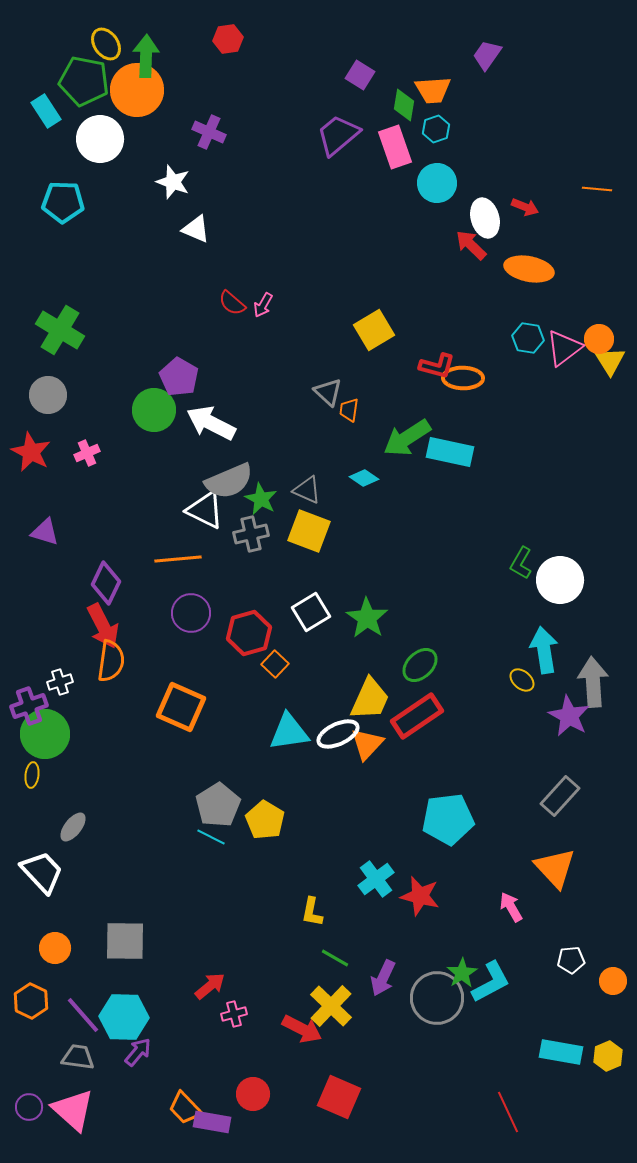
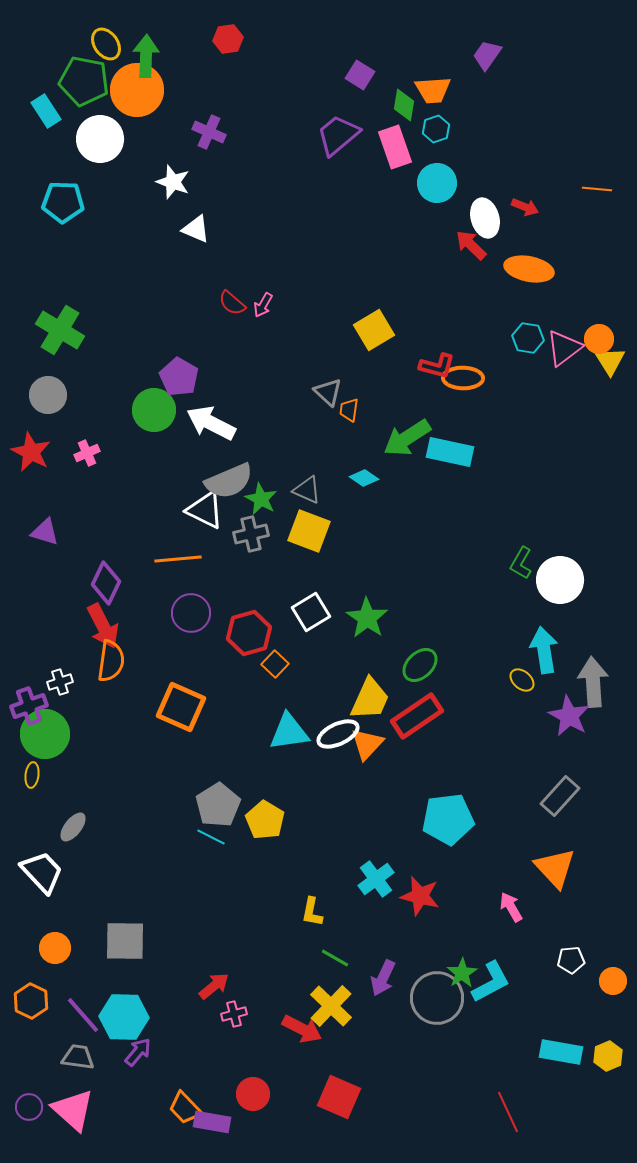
red arrow at (210, 986): moved 4 px right
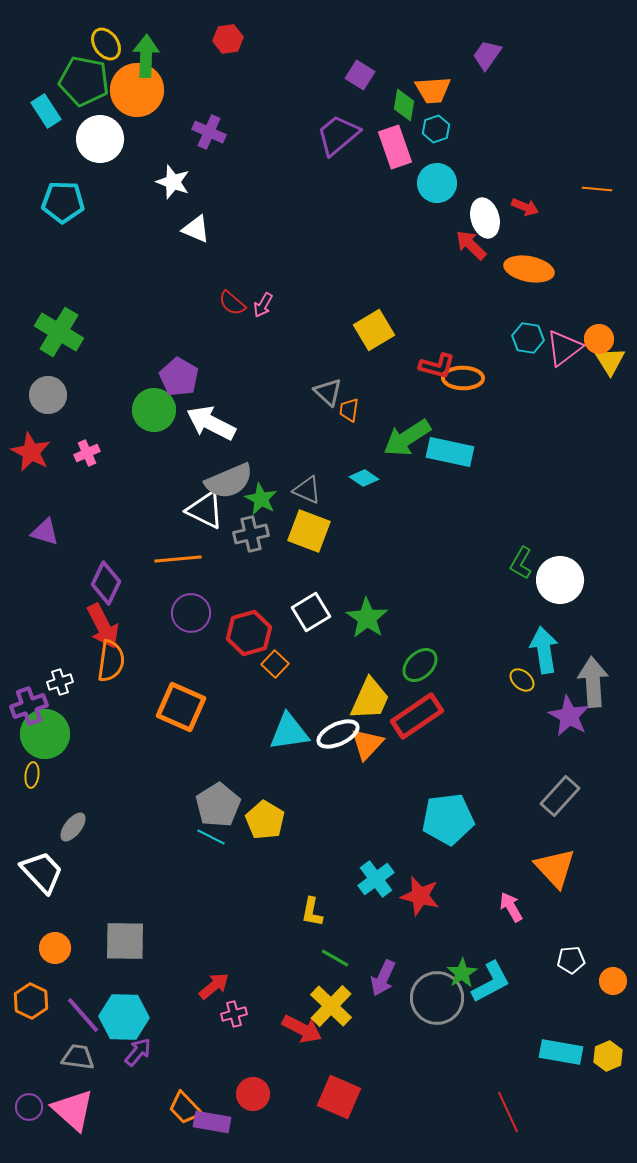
green cross at (60, 330): moved 1 px left, 2 px down
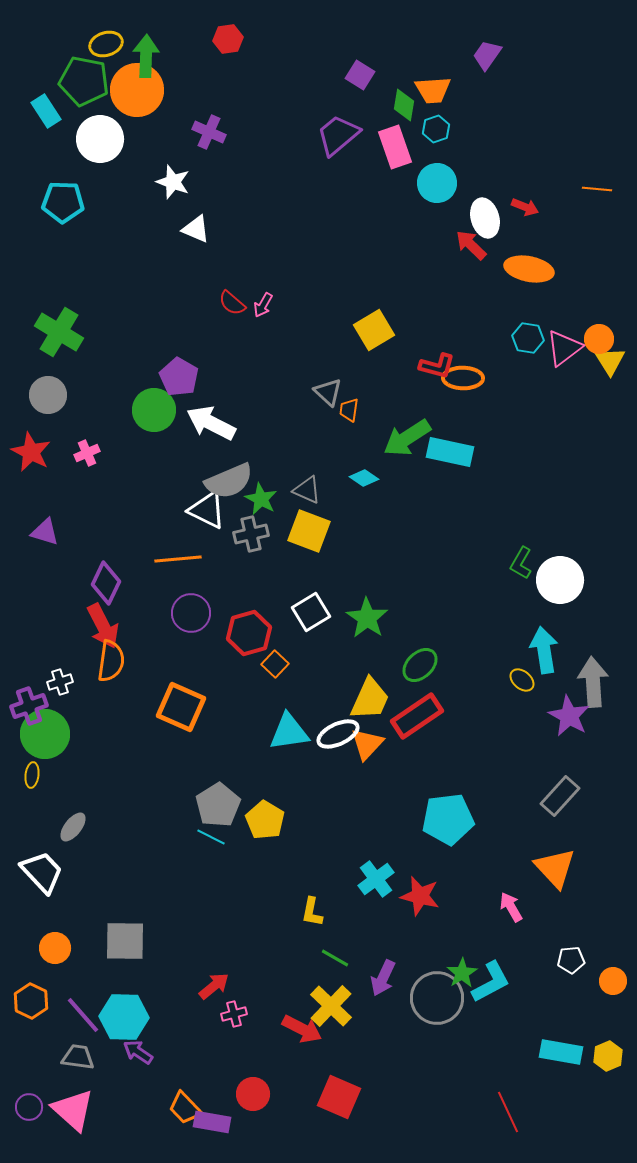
yellow ellipse at (106, 44): rotated 72 degrees counterclockwise
white triangle at (205, 510): moved 2 px right
purple arrow at (138, 1052): rotated 96 degrees counterclockwise
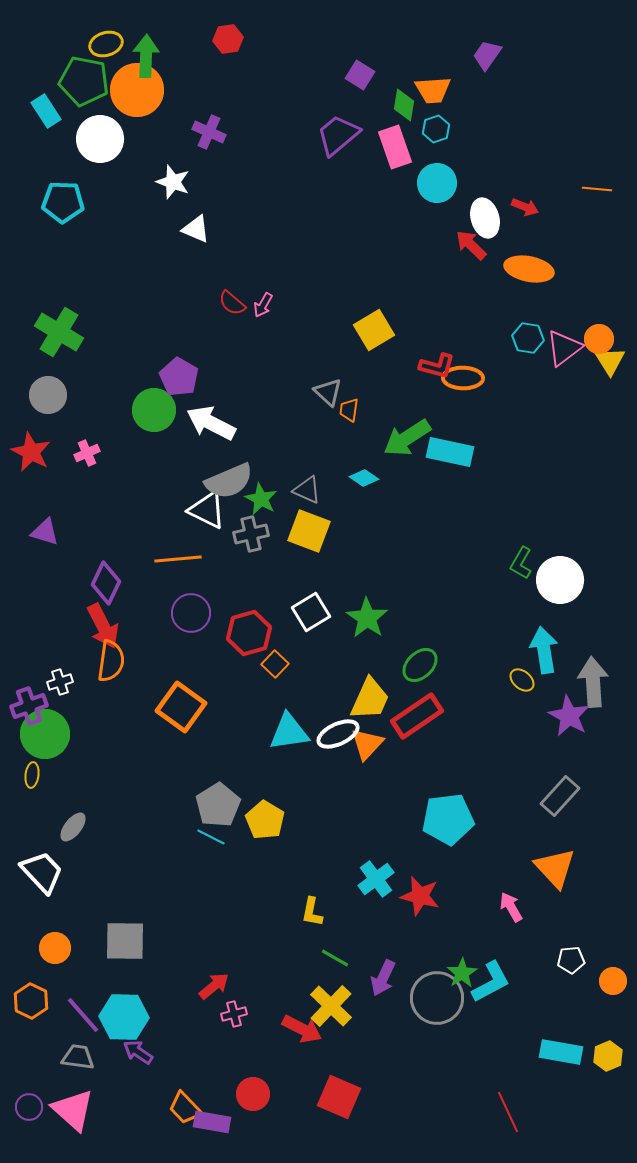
orange square at (181, 707): rotated 12 degrees clockwise
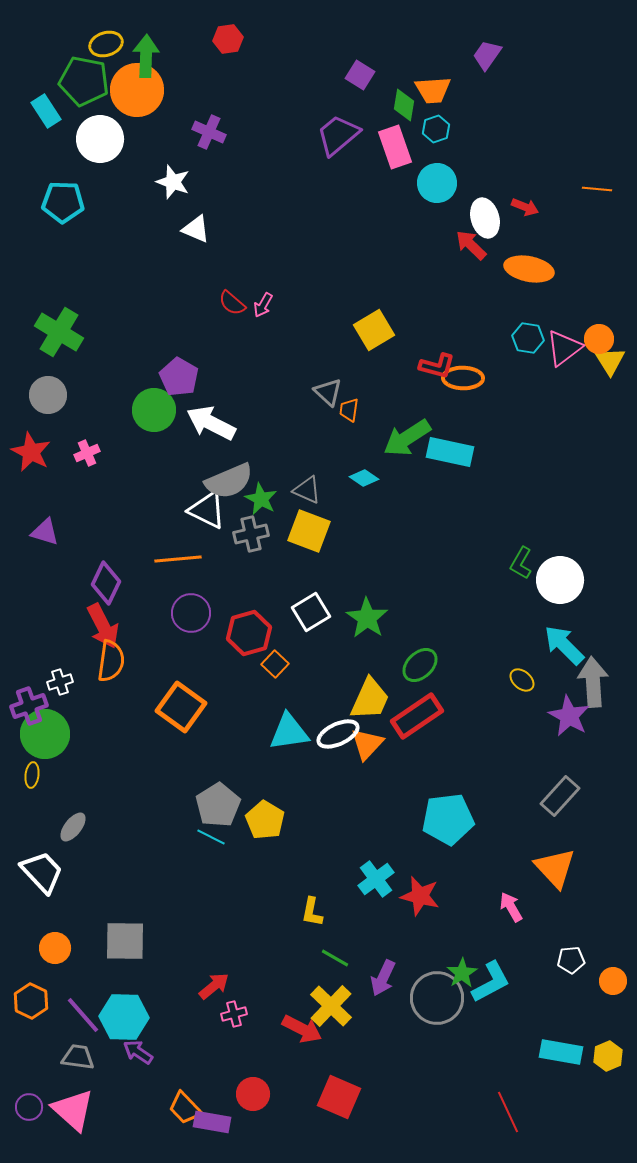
cyan arrow at (544, 650): moved 20 px right, 5 px up; rotated 36 degrees counterclockwise
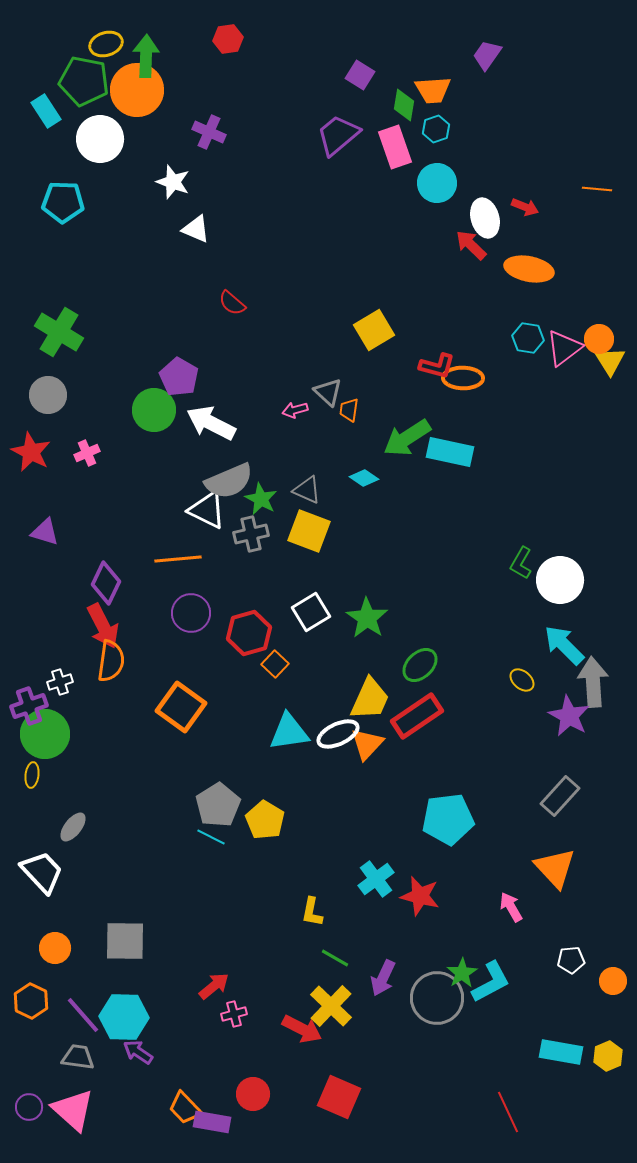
pink arrow at (263, 305): moved 32 px right, 105 px down; rotated 45 degrees clockwise
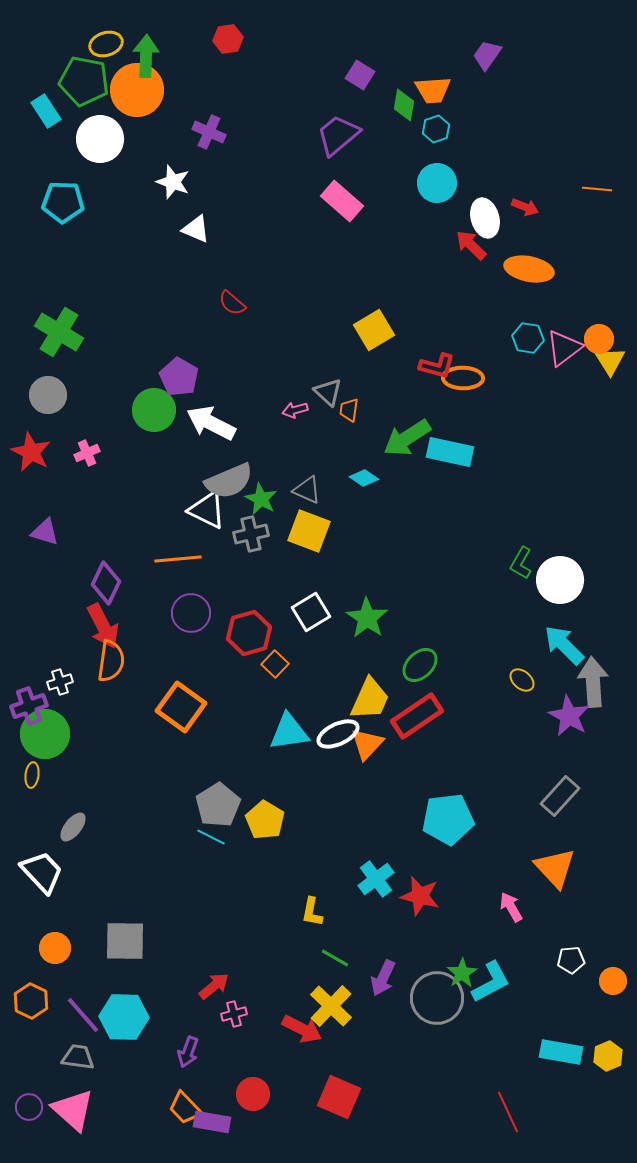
pink rectangle at (395, 147): moved 53 px left, 54 px down; rotated 30 degrees counterclockwise
purple arrow at (138, 1052): moved 50 px right; rotated 104 degrees counterclockwise
